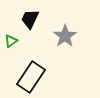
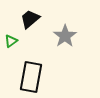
black trapezoid: rotated 25 degrees clockwise
black rectangle: rotated 24 degrees counterclockwise
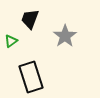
black trapezoid: rotated 30 degrees counterclockwise
black rectangle: rotated 28 degrees counterclockwise
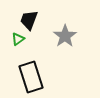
black trapezoid: moved 1 px left, 1 px down
green triangle: moved 7 px right, 2 px up
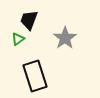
gray star: moved 2 px down
black rectangle: moved 4 px right, 1 px up
